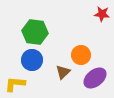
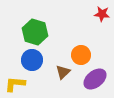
green hexagon: rotated 10 degrees clockwise
purple ellipse: moved 1 px down
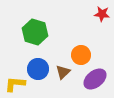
blue circle: moved 6 px right, 9 px down
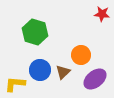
blue circle: moved 2 px right, 1 px down
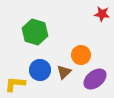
brown triangle: moved 1 px right
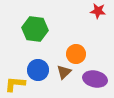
red star: moved 4 px left, 3 px up
green hexagon: moved 3 px up; rotated 10 degrees counterclockwise
orange circle: moved 5 px left, 1 px up
blue circle: moved 2 px left
purple ellipse: rotated 50 degrees clockwise
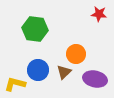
red star: moved 1 px right, 3 px down
yellow L-shape: rotated 10 degrees clockwise
